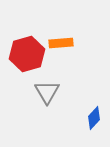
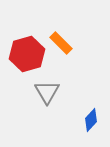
orange rectangle: rotated 50 degrees clockwise
blue diamond: moved 3 px left, 2 px down
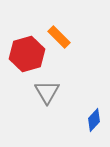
orange rectangle: moved 2 px left, 6 px up
blue diamond: moved 3 px right
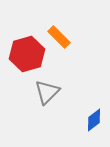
gray triangle: rotated 16 degrees clockwise
blue diamond: rotated 10 degrees clockwise
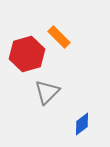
blue diamond: moved 12 px left, 4 px down
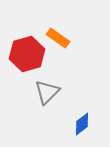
orange rectangle: moved 1 px left, 1 px down; rotated 10 degrees counterclockwise
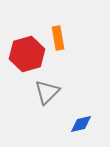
orange rectangle: rotated 45 degrees clockwise
blue diamond: moved 1 px left; rotated 25 degrees clockwise
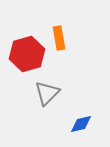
orange rectangle: moved 1 px right
gray triangle: moved 1 px down
